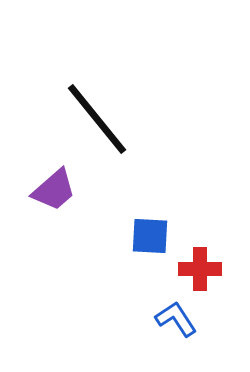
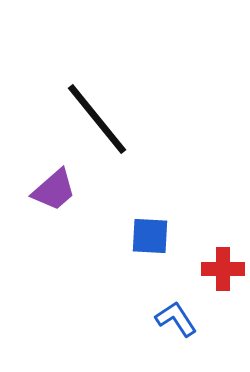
red cross: moved 23 px right
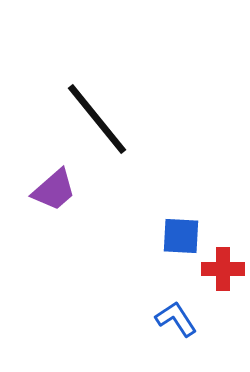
blue square: moved 31 px right
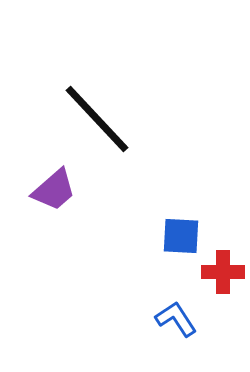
black line: rotated 4 degrees counterclockwise
red cross: moved 3 px down
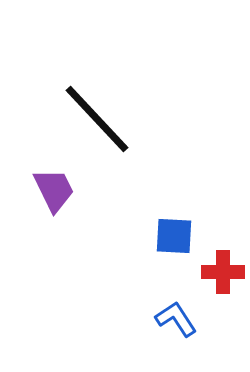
purple trapezoid: rotated 75 degrees counterclockwise
blue square: moved 7 px left
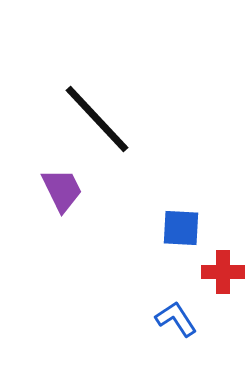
purple trapezoid: moved 8 px right
blue square: moved 7 px right, 8 px up
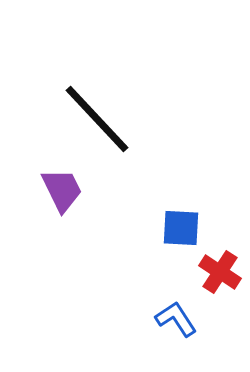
red cross: moved 3 px left; rotated 33 degrees clockwise
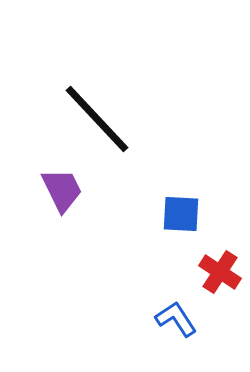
blue square: moved 14 px up
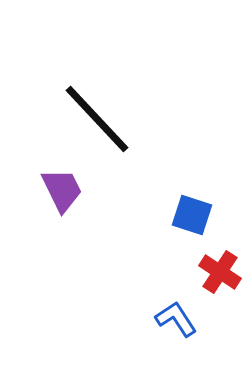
blue square: moved 11 px right, 1 px down; rotated 15 degrees clockwise
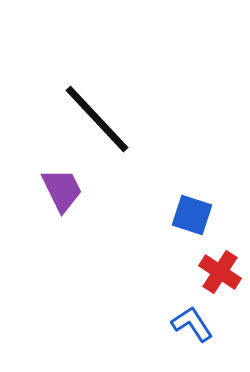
blue L-shape: moved 16 px right, 5 px down
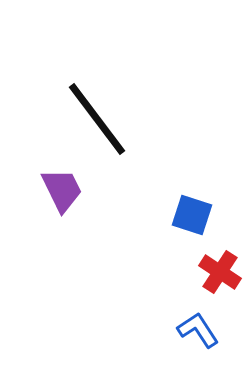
black line: rotated 6 degrees clockwise
blue L-shape: moved 6 px right, 6 px down
